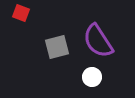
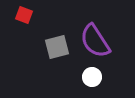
red square: moved 3 px right, 2 px down
purple semicircle: moved 3 px left
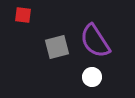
red square: moved 1 px left; rotated 12 degrees counterclockwise
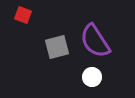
red square: rotated 12 degrees clockwise
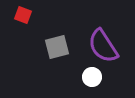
purple semicircle: moved 8 px right, 5 px down
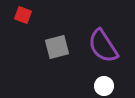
white circle: moved 12 px right, 9 px down
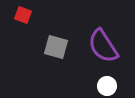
gray square: moved 1 px left; rotated 30 degrees clockwise
white circle: moved 3 px right
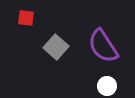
red square: moved 3 px right, 3 px down; rotated 12 degrees counterclockwise
gray square: rotated 25 degrees clockwise
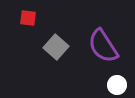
red square: moved 2 px right
white circle: moved 10 px right, 1 px up
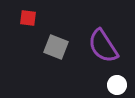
gray square: rotated 20 degrees counterclockwise
